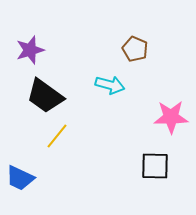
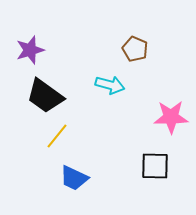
blue trapezoid: moved 54 px right
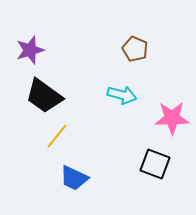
cyan arrow: moved 12 px right, 10 px down
black trapezoid: moved 1 px left
pink star: moved 1 px right, 1 px down
black square: moved 2 px up; rotated 20 degrees clockwise
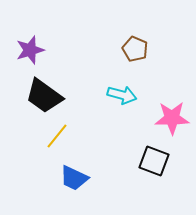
black square: moved 1 px left, 3 px up
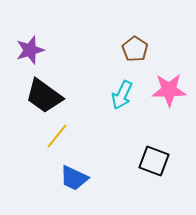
brown pentagon: rotated 10 degrees clockwise
cyan arrow: rotated 100 degrees clockwise
pink star: moved 3 px left, 28 px up
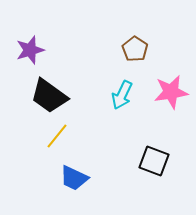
pink star: moved 2 px right, 2 px down; rotated 8 degrees counterclockwise
black trapezoid: moved 5 px right
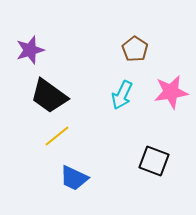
yellow line: rotated 12 degrees clockwise
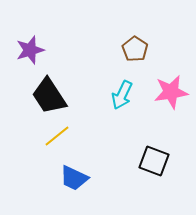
black trapezoid: rotated 21 degrees clockwise
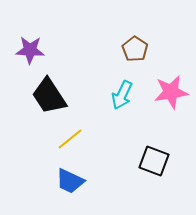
purple star: rotated 20 degrees clockwise
yellow line: moved 13 px right, 3 px down
blue trapezoid: moved 4 px left, 3 px down
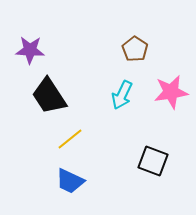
black square: moved 1 px left
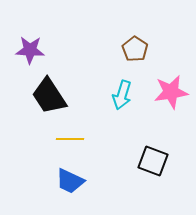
cyan arrow: rotated 8 degrees counterclockwise
yellow line: rotated 40 degrees clockwise
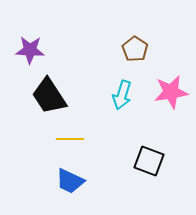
black square: moved 4 px left
